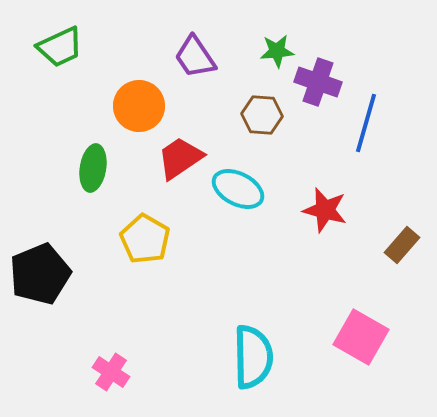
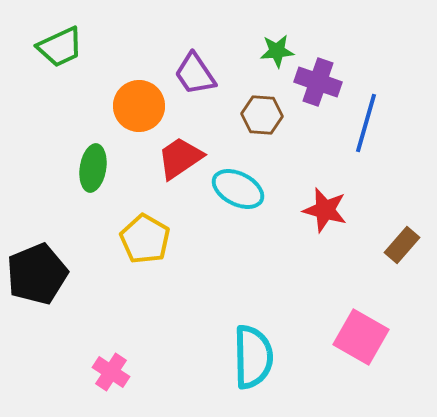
purple trapezoid: moved 17 px down
black pentagon: moved 3 px left
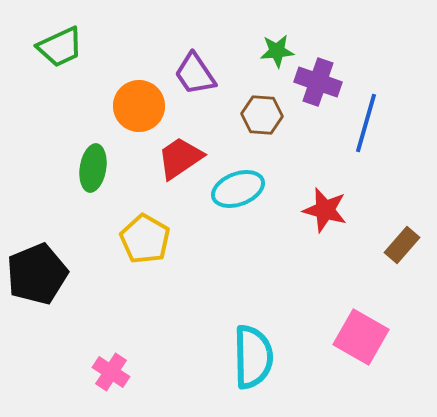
cyan ellipse: rotated 48 degrees counterclockwise
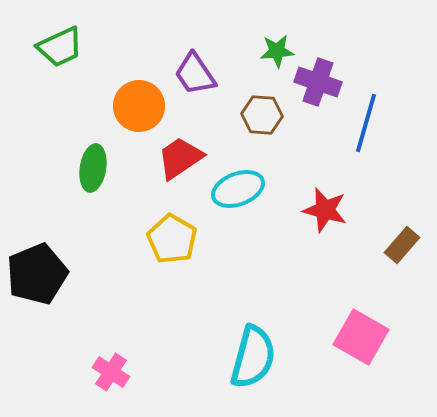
yellow pentagon: moved 27 px right
cyan semicircle: rotated 16 degrees clockwise
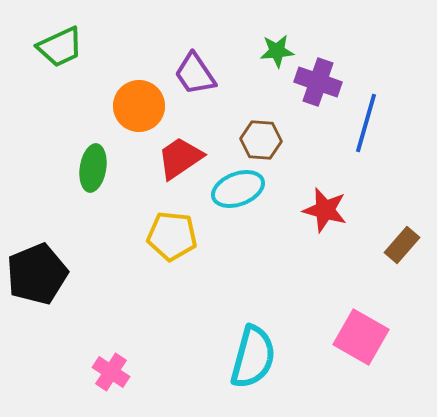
brown hexagon: moved 1 px left, 25 px down
yellow pentagon: moved 3 px up; rotated 24 degrees counterclockwise
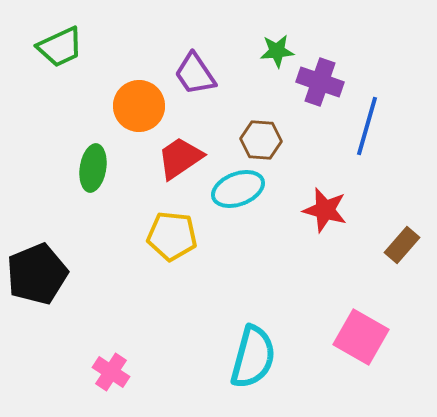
purple cross: moved 2 px right
blue line: moved 1 px right, 3 px down
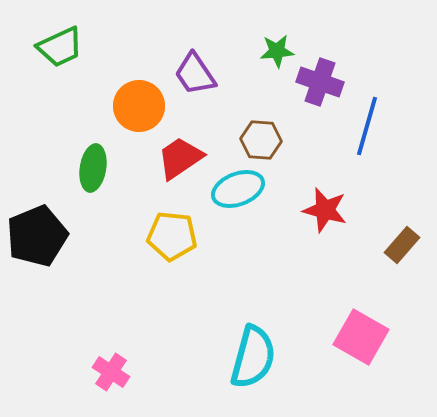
black pentagon: moved 38 px up
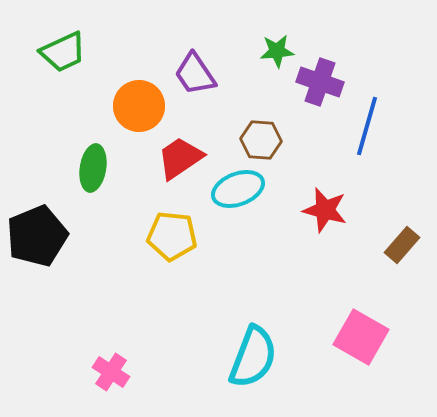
green trapezoid: moved 3 px right, 5 px down
cyan semicircle: rotated 6 degrees clockwise
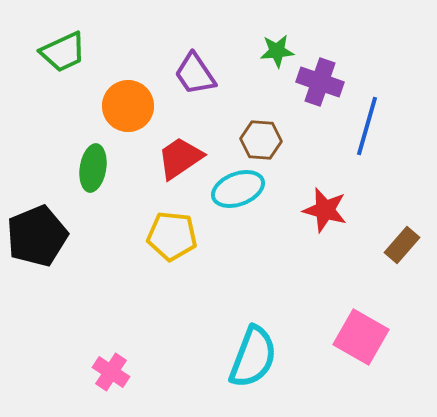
orange circle: moved 11 px left
